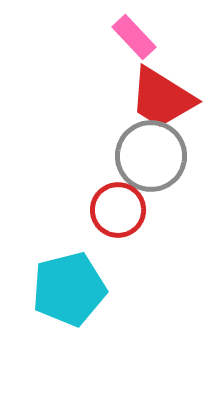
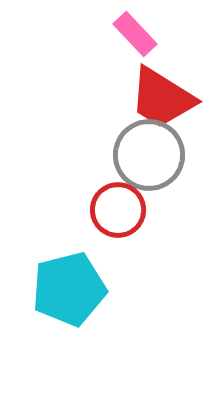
pink rectangle: moved 1 px right, 3 px up
gray circle: moved 2 px left, 1 px up
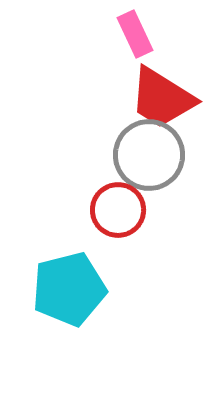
pink rectangle: rotated 18 degrees clockwise
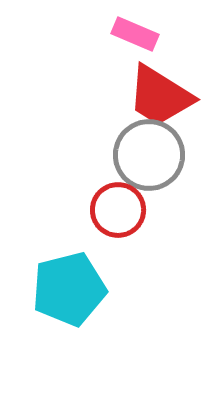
pink rectangle: rotated 42 degrees counterclockwise
red trapezoid: moved 2 px left, 2 px up
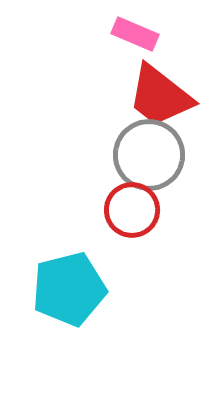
red trapezoid: rotated 6 degrees clockwise
red circle: moved 14 px right
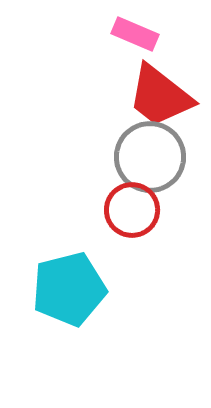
gray circle: moved 1 px right, 2 px down
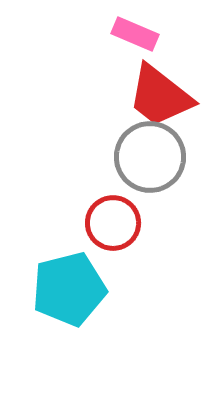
red circle: moved 19 px left, 13 px down
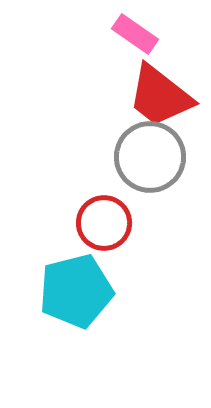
pink rectangle: rotated 12 degrees clockwise
red circle: moved 9 px left
cyan pentagon: moved 7 px right, 2 px down
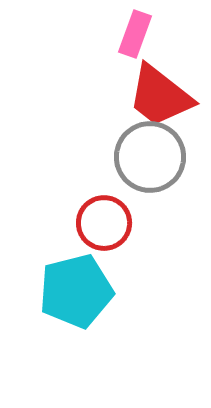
pink rectangle: rotated 75 degrees clockwise
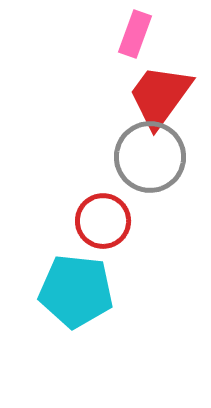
red trapezoid: rotated 88 degrees clockwise
red circle: moved 1 px left, 2 px up
cyan pentagon: rotated 20 degrees clockwise
